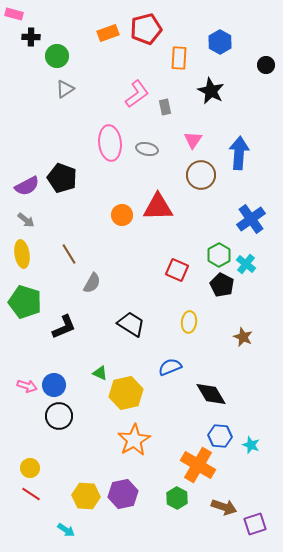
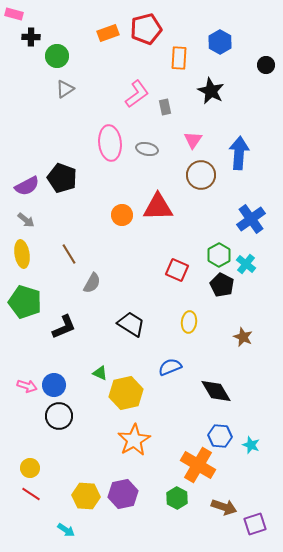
black diamond at (211, 394): moved 5 px right, 3 px up
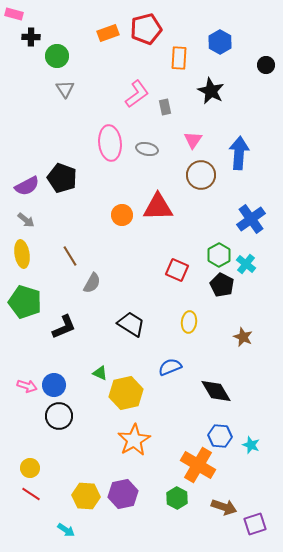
gray triangle at (65, 89): rotated 30 degrees counterclockwise
brown line at (69, 254): moved 1 px right, 2 px down
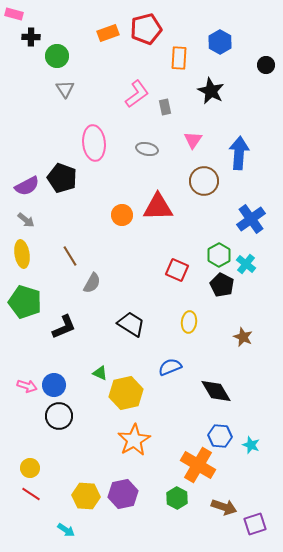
pink ellipse at (110, 143): moved 16 px left
brown circle at (201, 175): moved 3 px right, 6 px down
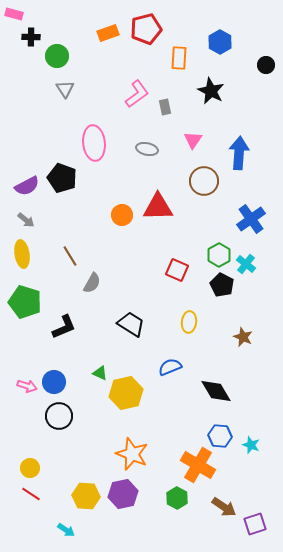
blue circle at (54, 385): moved 3 px up
orange star at (134, 440): moved 2 px left, 14 px down; rotated 20 degrees counterclockwise
brown arrow at (224, 507): rotated 15 degrees clockwise
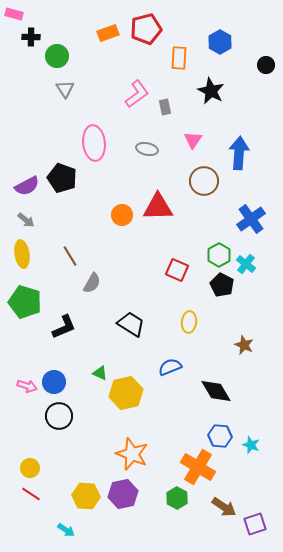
brown star at (243, 337): moved 1 px right, 8 px down
orange cross at (198, 465): moved 2 px down
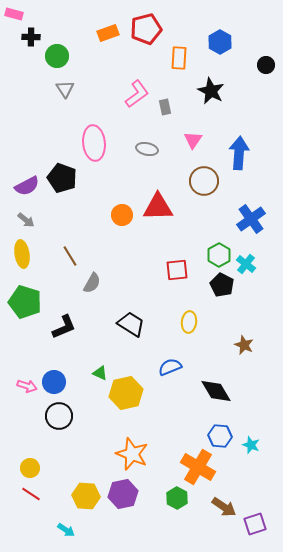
red square at (177, 270): rotated 30 degrees counterclockwise
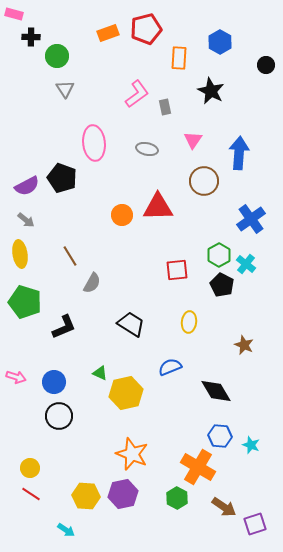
yellow ellipse at (22, 254): moved 2 px left
pink arrow at (27, 386): moved 11 px left, 9 px up
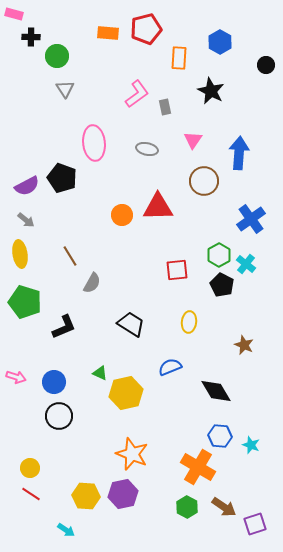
orange rectangle at (108, 33): rotated 25 degrees clockwise
green hexagon at (177, 498): moved 10 px right, 9 px down
